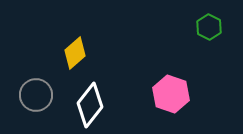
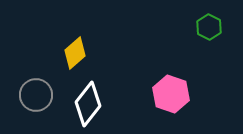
white diamond: moved 2 px left, 1 px up
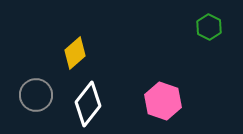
pink hexagon: moved 8 px left, 7 px down
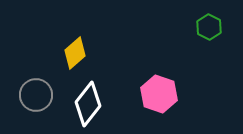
pink hexagon: moved 4 px left, 7 px up
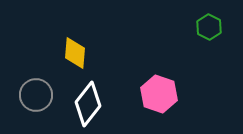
yellow diamond: rotated 44 degrees counterclockwise
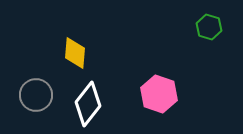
green hexagon: rotated 10 degrees counterclockwise
